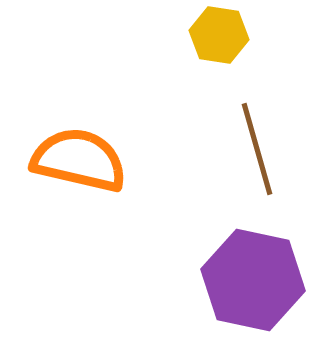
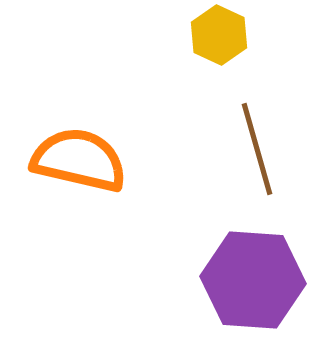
yellow hexagon: rotated 16 degrees clockwise
purple hexagon: rotated 8 degrees counterclockwise
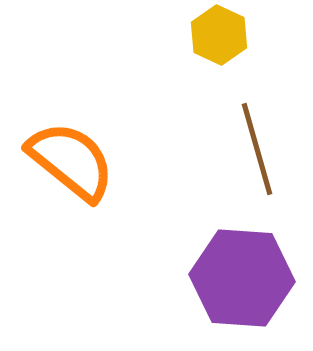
orange semicircle: moved 8 px left, 1 px down; rotated 26 degrees clockwise
purple hexagon: moved 11 px left, 2 px up
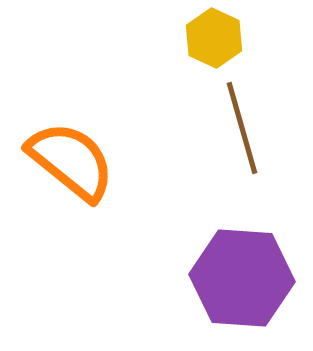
yellow hexagon: moved 5 px left, 3 px down
brown line: moved 15 px left, 21 px up
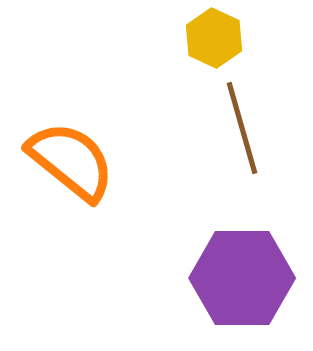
purple hexagon: rotated 4 degrees counterclockwise
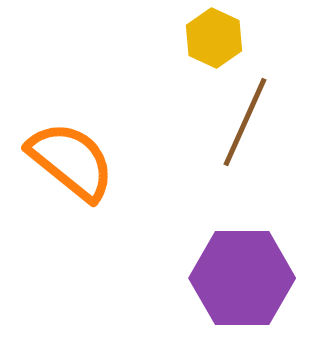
brown line: moved 3 px right, 6 px up; rotated 40 degrees clockwise
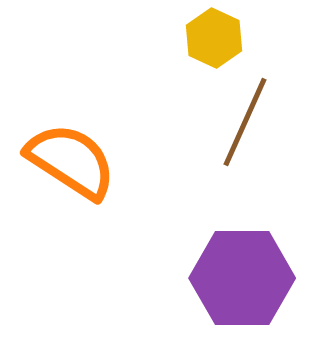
orange semicircle: rotated 6 degrees counterclockwise
